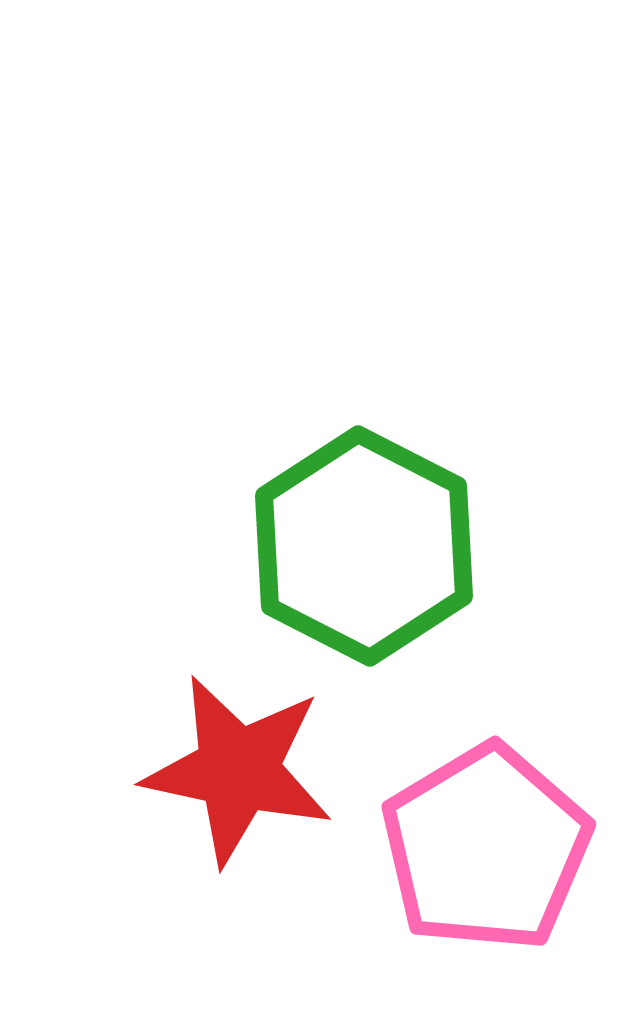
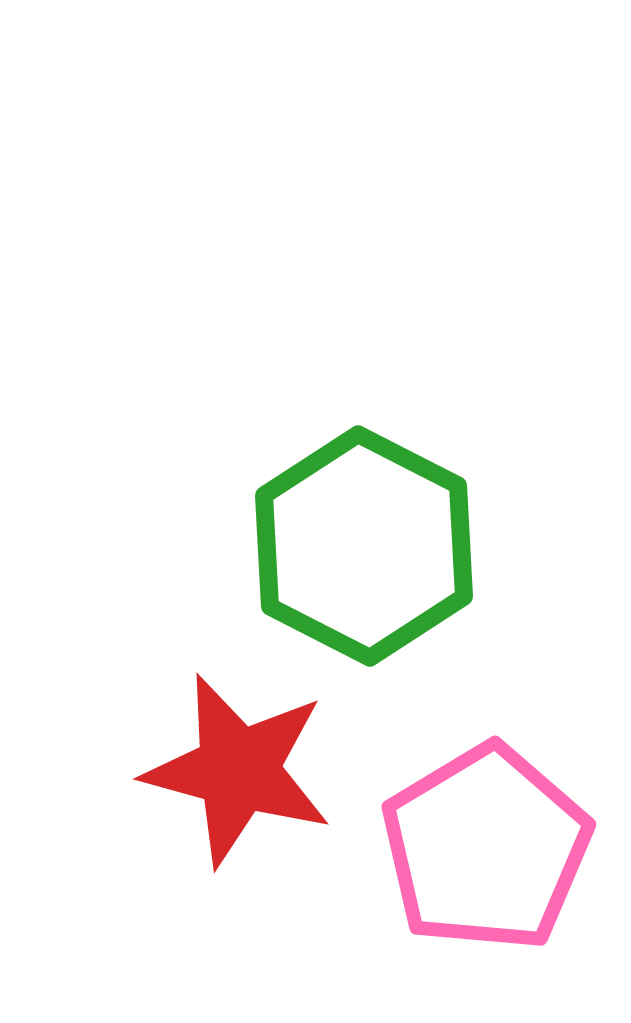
red star: rotated 3 degrees clockwise
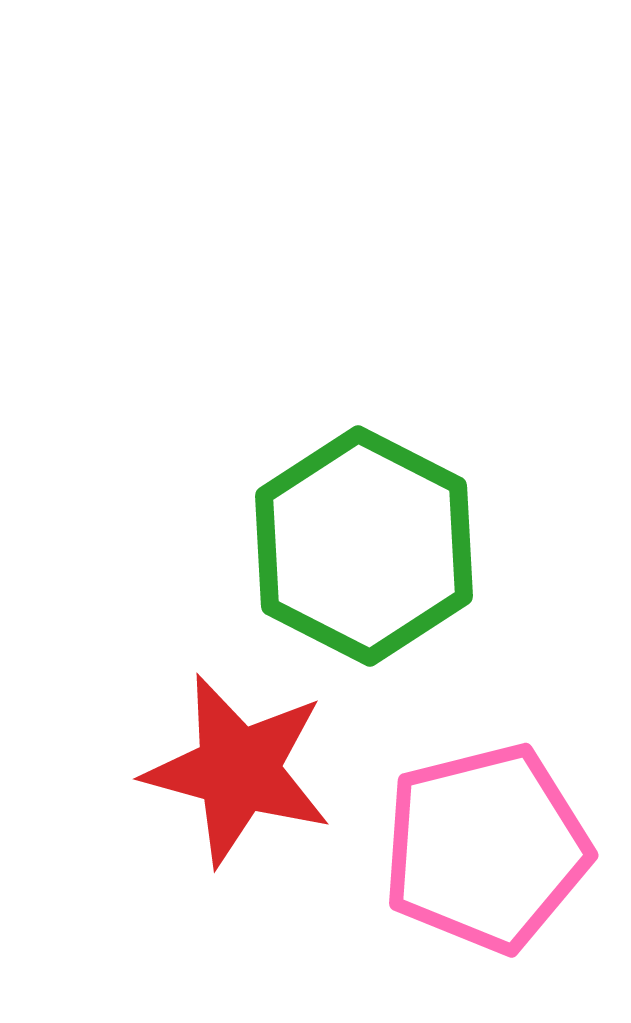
pink pentagon: rotated 17 degrees clockwise
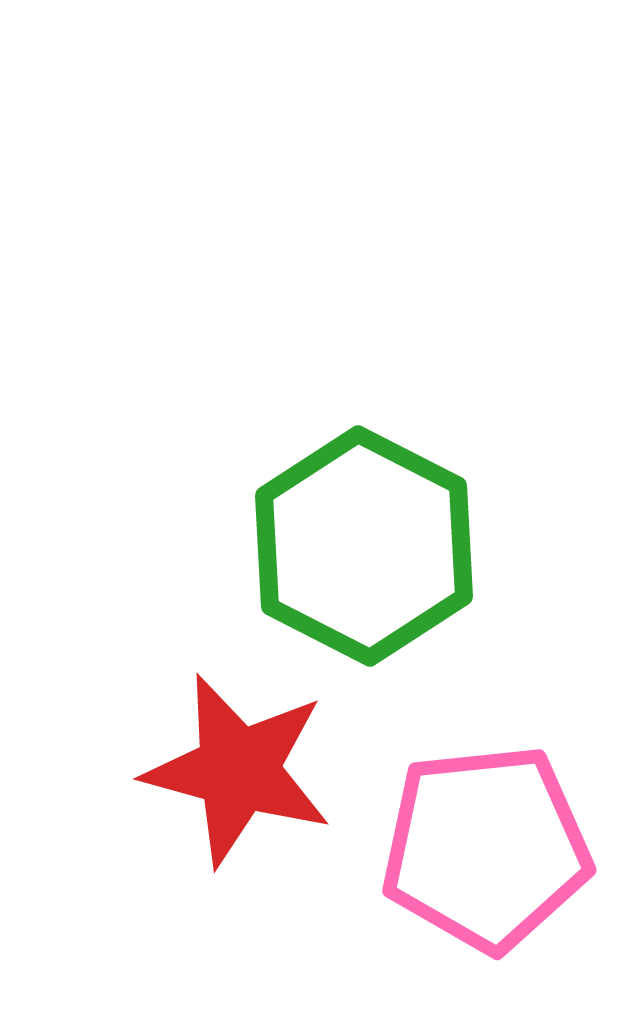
pink pentagon: rotated 8 degrees clockwise
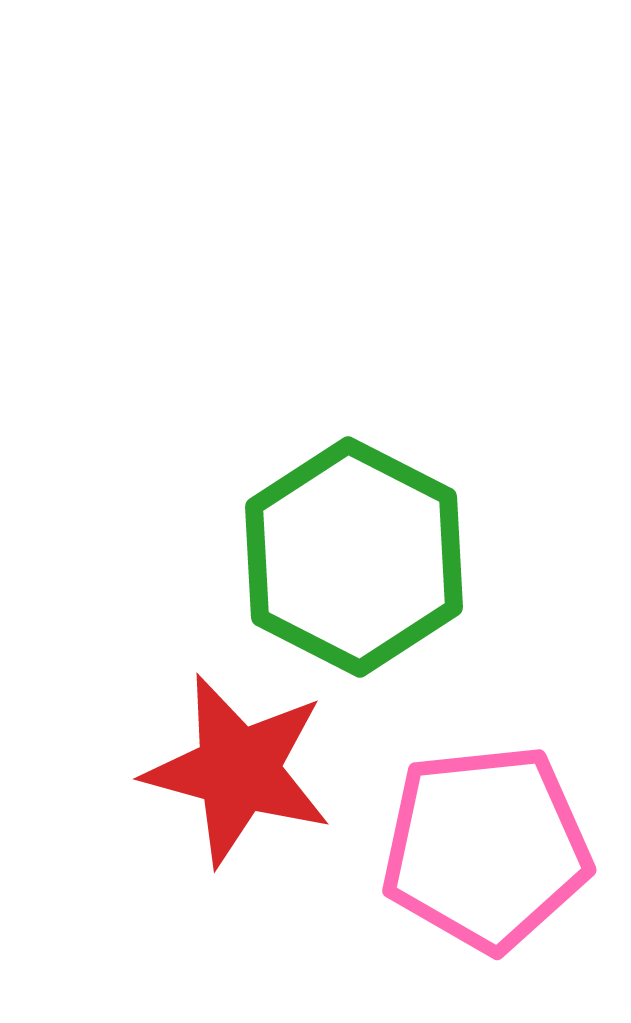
green hexagon: moved 10 px left, 11 px down
